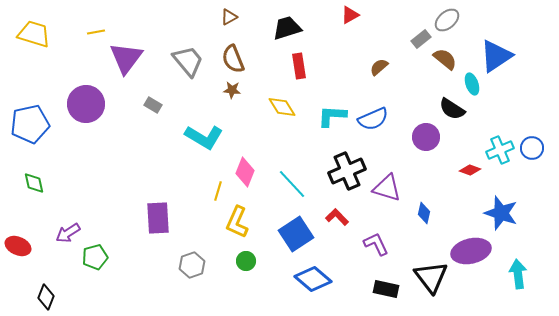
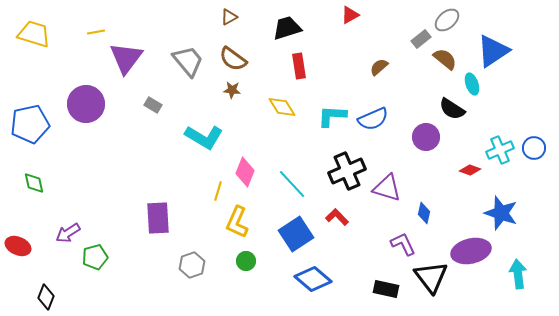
blue triangle at (496, 56): moved 3 px left, 5 px up
brown semicircle at (233, 59): rotated 32 degrees counterclockwise
blue circle at (532, 148): moved 2 px right
purple L-shape at (376, 244): moved 27 px right
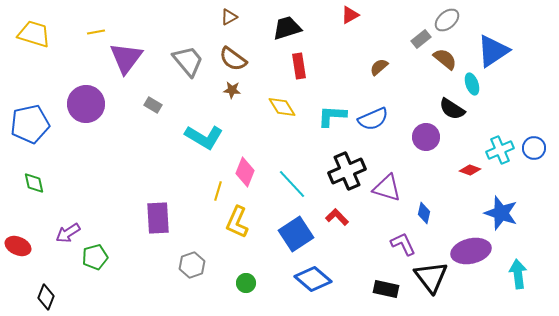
green circle at (246, 261): moved 22 px down
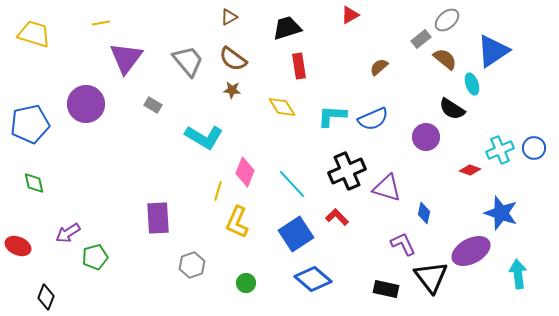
yellow line at (96, 32): moved 5 px right, 9 px up
purple ellipse at (471, 251): rotated 15 degrees counterclockwise
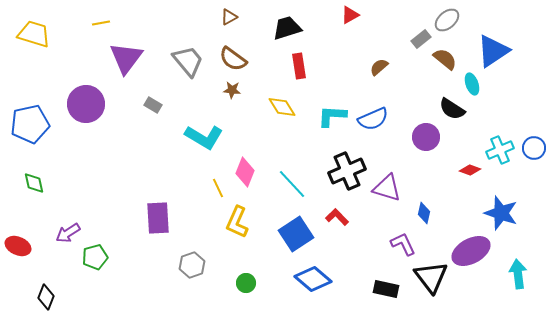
yellow line at (218, 191): moved 3 px up; rotated 42 degrees counterclockwise
